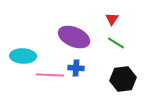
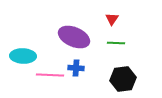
green line: rotated 30 degrees counterclockwise
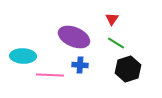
green line: rotated 30 degrees clockwise
blue cross: moved 4 px right, 3 px up
black hexagon: moved 5 px right, 10 px up; rotated 10 degrees counterclockwise
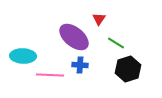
red triangle: moved 13 px left
purple ellipse: rotated 16 degrees clockwise
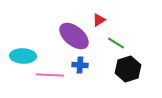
red triangle: moved 1 px down; rotated 24 degrees clockwise
purple ellipse: moved 1 px up
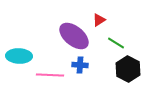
cyan ellipse: moved 4 px left
black hexagon: rotated 15 degrees counterclockwise
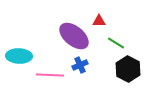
red triangle: moved 1 px down; rotated 32 degrees clockwise
blue cross: rotated 28 degrees counterclockwise
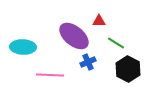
cyan ellipse: moved 4 px right, 9 px up
blue cross: moved 8 px right, 3 px up
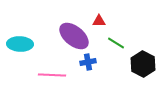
cyan ellipse: moved 3 px left, 3 px up
blue cross: rotated 14 degrees clockwise
black hexagon: moved 15 px right, 5 px up
pink line: moved 2 px right
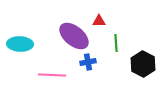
green line: rotated 54 degrees clockwise
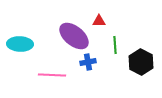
green line: moved 1 px left, 2 px down
black hexagon: moved 2 px left, 2 px up
